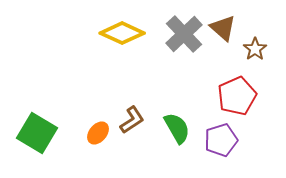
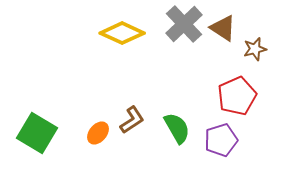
brown triangle: rotated 8 degrees counterclockwise
gray cross: moved 10 px up
brown star: rotated 20 degrees clockwise
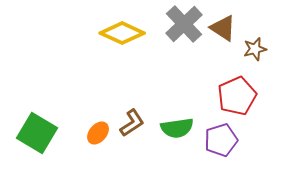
brown L-shape: moved 3 px down
green semicircle: rotated 112 degrees clockwise
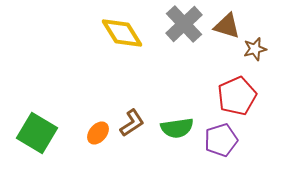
brown triangle: moved 4 px right, 2 px up; rotated 16 degrees counterclockwise
yellow diamond: rotated 33 degrees clockwise
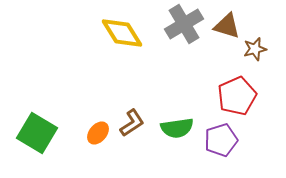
gray cross: rotated 12 degrees clockwise
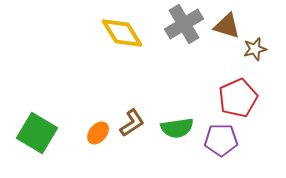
red pentagon: moved 1 px right, 2 px down
purple pentagon: rotated 16 degrees clockwise
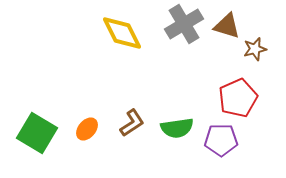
yellow diamond: rotated 6 degrees clockwise
orange ellipse: moved 11 px left, 4 px up
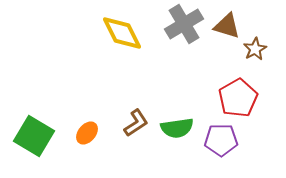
brown star: rotated 15 degrees counterclockwise
red pentagon: rotated 6 degrees counterclockwise
brown L-shape: moved 4 px right
orange ellipse: moved 4 px down
green square: moved 3 px left, 3 px down
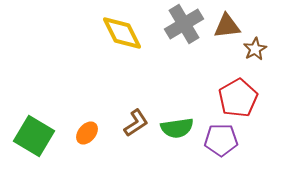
brown triangle: rotated 24 degrees counterclockwise
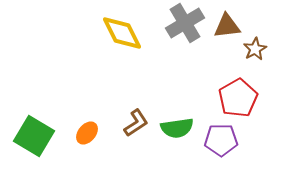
gray cross: moved 1 px right, 1 px up
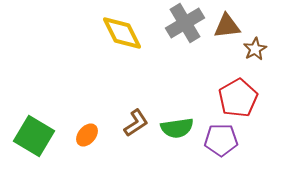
orange ellipse: moved 2 px down
